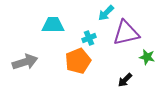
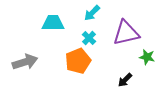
cyan arrow: moved 14 px left
cyan trapezoid: moved 2 px up
cyan cross: rotated 24 degrees counterclockwise
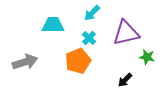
cyan trapezoid: moved 2 px down
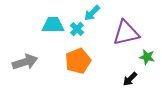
cyan cross: moved 12 px left, 9 px up
black arrow: moved 5 px right, 1 px up
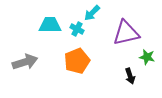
cyan trapezoid: moved 3 px left
cyan cross: rotated 16 degrees counterclockwise
orange pentagon: moved 1 px left
black arrow: moved 3 px up; rotated 63 degrees counterclockwise
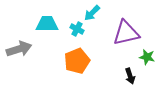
cyan trapezoid: moved 3 px left, 1 px up
gray arrow: moved 6 px left, 13 px up
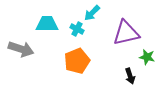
gray arrow: moved 2 px right; rotated 35 degrees clockwise
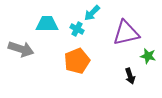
green star: moved 1 px right, 1 px up
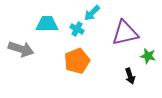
purple triangle: moved 1 px left
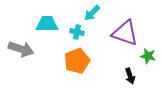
cyan cross: moved 3 px down; rotated 16 degrees counterclockwise
purple triangle: rotated 32 degrees clockwise
